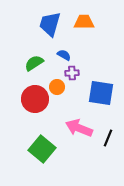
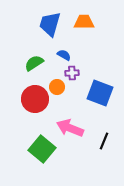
blue square: moved 1 px left; rotated 12 degrees clockwise
pink arrow: moved 9 px left
black line: moved 4 px left, 3 px down
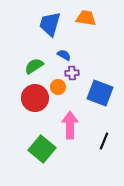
orange trapezoid: moved 2 px right, 4 px up; rotated 10 degrees clockwise
green semicircle: moved 3 px down
orange circle: moved 1 px right
red circle: moved 1 px up
pink arrow: moved 3 px up; rotated 68 degrees clockwise
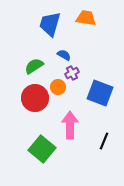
purple cross: rotated 24 degrees counterclockwise
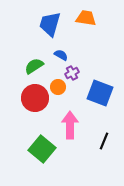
blue semicircle: moved 3 px left
